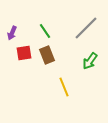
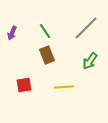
red square: moved 32 px down
yellow line: rotated 72 degrees counterclockwise
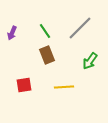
gray line: moved 6 px left
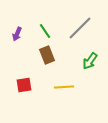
purple arrow: moved 5 px right, 1 px down
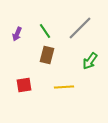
brown rectangle: rotated 36 degrees clockwise
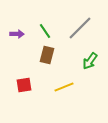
purple arrow: rotated 112 degrees counterclockwise
yellow line: rotated 18 degrees counterclockwise
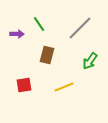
green line: moved 6 px left, 7 px up
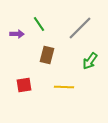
yellow line: rotated 24 degrees clockwise
